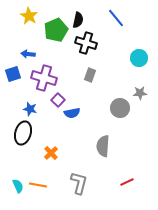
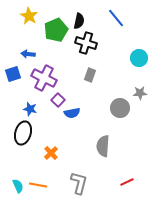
black semicircle: moved 1 px right, 1 px down
purple cross: rotated 10 degrees clockwise
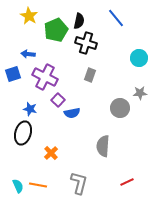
purple cross: moved 1 px right, 1 px up
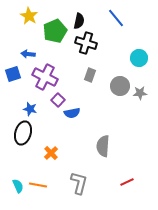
green pentagon: moved 1 px left, 1 px down
gray circle: moved 22 px up
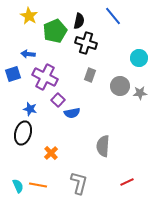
blue line: moved 3 px left, 2 px up
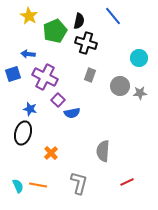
gray semicircle: moved 5 px down
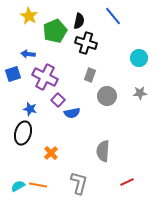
gray circle: moved 13 px left, 10 px down
cyan semicircle: rotated 96 degrees counterclockwise
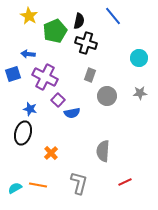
red line: moved 2 px left
cyan semicircle: moved 3 px left, 2 px down
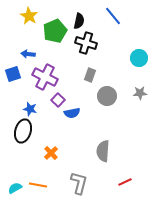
black ellipse: moved 2 px up
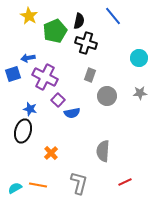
blue arrow: moved 4 px down; rotated 16 degrees counterclockwise
